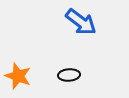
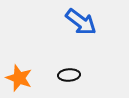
orange star: moved 1 px right, 2 px down
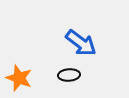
blue arrow: moved 21 px down
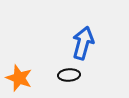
blue arrow: moved 2 px right; rotated 112 degrees counterclockwise
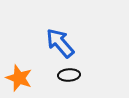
blue arrow: moved 23 px left; rotated 56 degrees counterclockwise
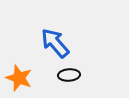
blue arrow: moved 5 px left
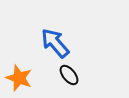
black ellipse: rotated 55 degrees clockwise
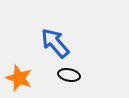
black ellipse: rotated 40 degrees counterclockwise
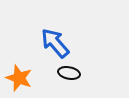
black ellipse: moved 2 px up
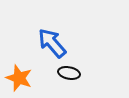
blue arrow: moved 3 px left
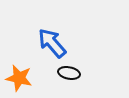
orange star: rotated 8 degrees counterclockwise
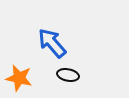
black ellipse: moved 1 px left, 2 px down
